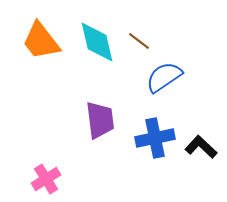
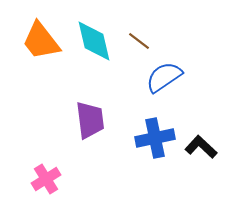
cyan diamond: moved 3 px left, 1 px up
purple trapezoid: moved 10 px left
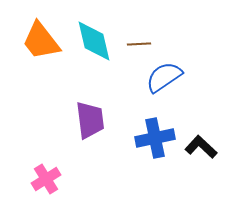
brown line: moved 3 px down; rotated 40 degrees counterclockwise
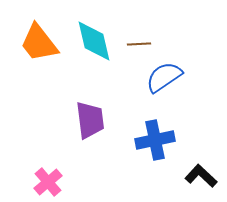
orange trapezoid: moved 2 px left, 2 px down
blue cross: moved 2 px down
black L-shape: moved 29 px down
pink cross: moved 2 px right, 3 px down; rotated 8 degrees counterclockwise
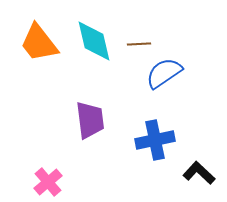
blue semicircle: moved 4 px up
black L-shape: moved 2 px left, 3 px up
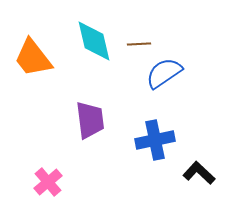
orange trapezoid: moved 6 px left, 15 px down
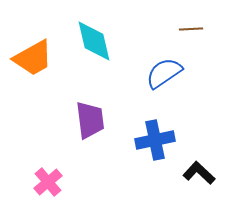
brown line: moved 52 px right, 15 px up
orange trapezoid: rotated 81 degrees counterclockwise
